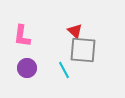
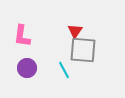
red triangle: rotated 21 degrees clockwise
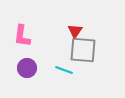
cyan line: rotated 42 degrees counterclockwise
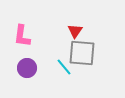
gray square: moved 1 px left, 3 px down
cyan line: moved 3 px up; rotated 30 degrees clockwise
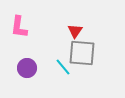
pink L-shape: moved 3 px left, 9 px up
cyan line: moved 1 px left
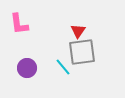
pink L-shape: moved 3 px up; rotated 15 degrees counterclockwise
red triangle: moved 3 px right
gray square: moved 1 px up; rotated 12 degrees counterclockwise
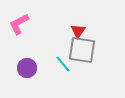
pink L-shape: rotated 70 degrees clockwise
gray square: moved 2 px up; rotated 16 degrees clockwise
cyan line: moved 3 px up
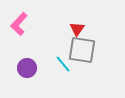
pink L-shape: rotated 20 degrees counterclockwise
red triangle: moved 1 px left, 2 px up
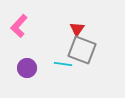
pink L-shape: moved 2 px down
gray square: rotated 12 degrees clockwise
cyan line: rotated 42 degrees counterclockwise
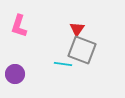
pink L-shape: rotated 25 degrees counterclockwise
purple circle: moved 12 px left, 6 px down
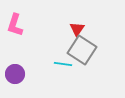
pink L-shape: moved 4 px left, 1 px up
gray square: rotated 12 degrees clockwise
